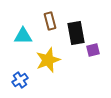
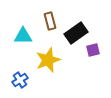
black rectangle: rotated 65 degrees clockwise
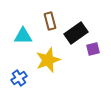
purple square: moved 1 px up
blue cross: moved 1 px left, 2 px up
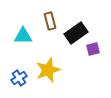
yellow star: moved 10 px down
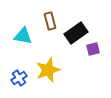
cyan triangle: rotated 12 degrees clockwise
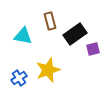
black rectangle: moved 1 px left, 1 px down
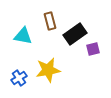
yellow star: rotated 10 degrees clockwise
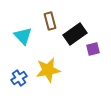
cyan triangle: rotated 36 degrees clockwise
